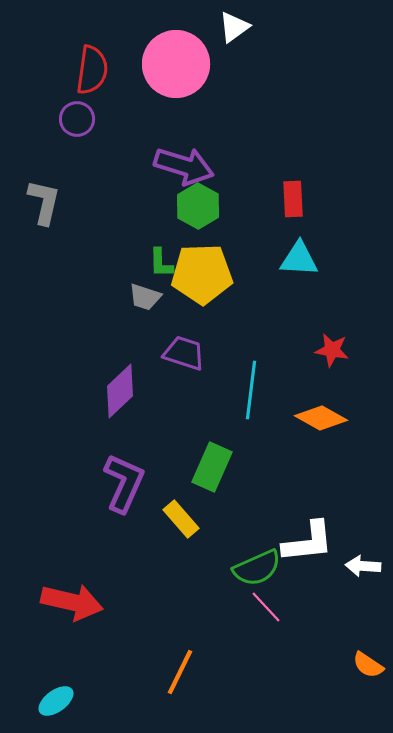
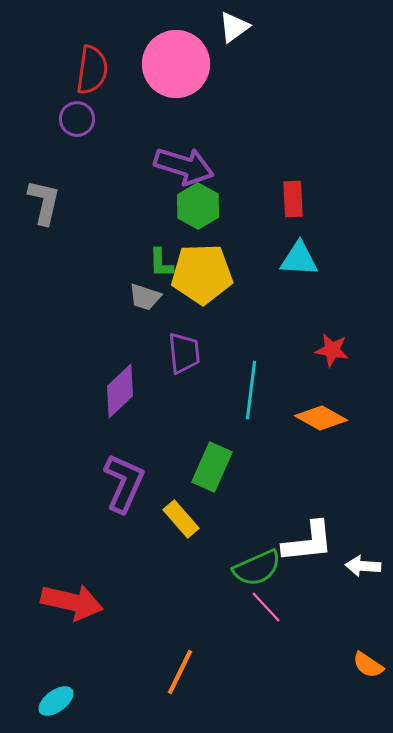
purple trapezoid: rotated 66 degrees clockwise
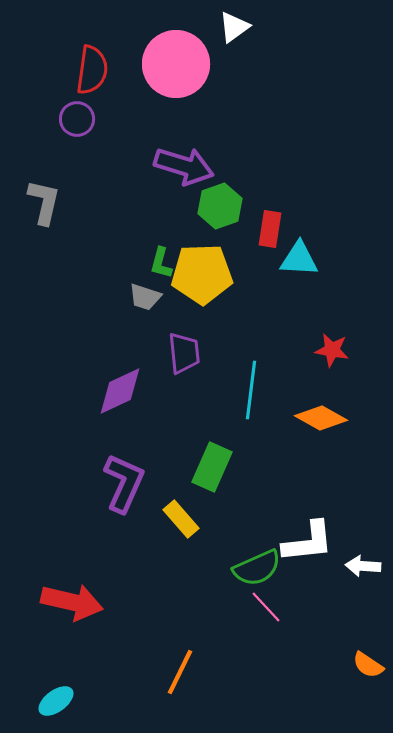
red rectangle: moved 23 px left, 30 px down; rotated 12 degrees clockwise
green hexagon: moved 22 px right; rotated 12 degrees clockwise
green L-shape: rotated 16 degrees clockwise
purple diamond: rotated 18 degrees clockwise
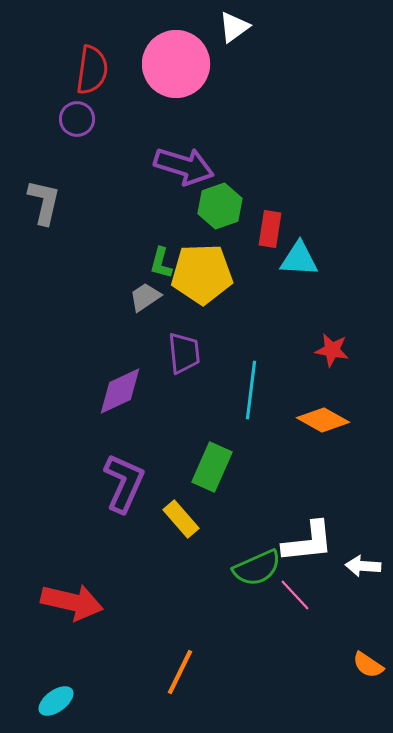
gray trapezoid: rotated 128 degrees clockwise
orange diamond: moved 2 px right, 2 px down
pink line: moved 29 px right, 12 px up
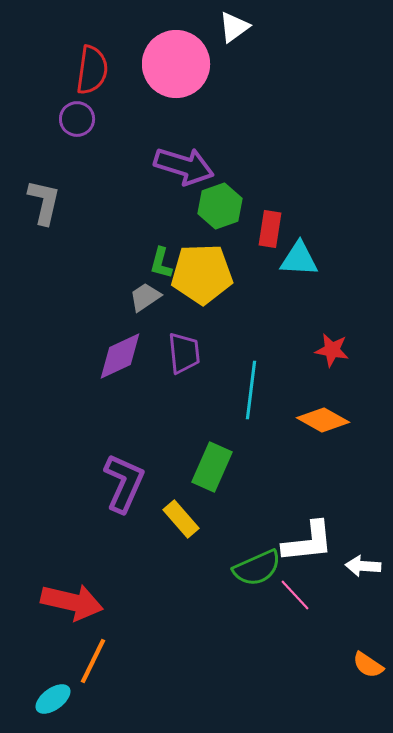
purple diamond: moved 35 px up
orange line: moved 87 px left, 11 px up
cyan ellipse: moved 3 px left, 2 px up
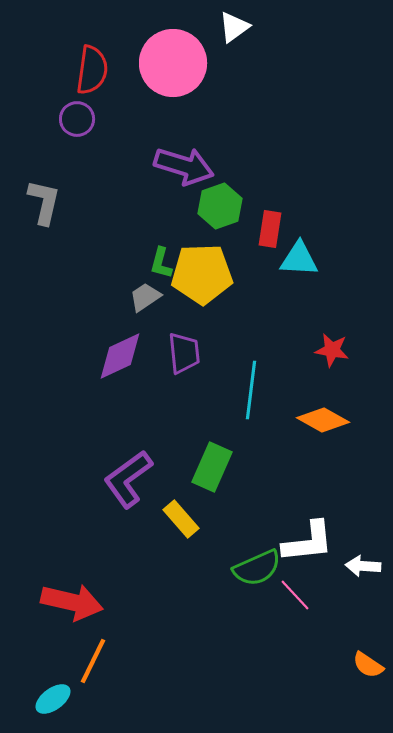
pink circle: moved 3 px left, 1 px up
purple L-shape: moved 4 px right, 4 px up; rotated 150 degrees counterclockwise
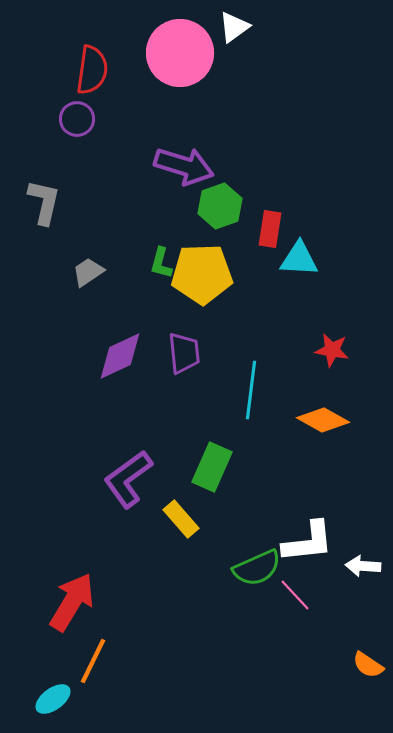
pink circle: moved 7 px right, 10 px up
gray trapezoid: moved 57 px left, 25 px up
red arrow: rotated 72 degrees counterclockwise
